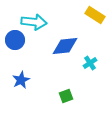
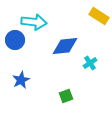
yellow rectangle: moved 4 px right, 1 px down
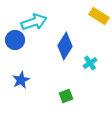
cyan arrow: rotated 25 degrees counterclockwise
blue diamond: rotated 52 degrees counterclockwise
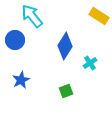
cyan arrow: moved 2 px left, 6 px up; rotated 110 degrees counterclockwise
green square: moved 5 px up
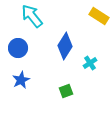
blue circle: moved 3 px right, 8 px down
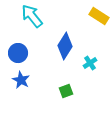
blue circle: moved 5 px down
blue star: rotated 18 degrees counterclockwise
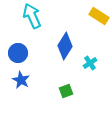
cyan arrow: rotated 15 degrees clockwise
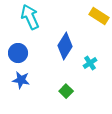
cyan arrow: moved 2 px left, 1 px down
blue star: rotated 18 degrees counterclockwise
green square: rotated 24 degrees counterclockwise
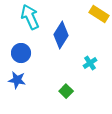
yellow rectangle: moved 2 px up
blue diamond: moved 4 px left, 11 px up
blue circle: moved 3 px right
blue star: moved 4 px left
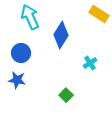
green square: moved 4 px down
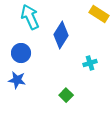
cyan cross: rotated 16 degrees clockwise
